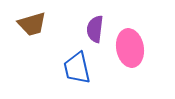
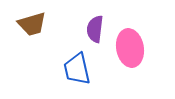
blue trapezoid: moved 1 px down
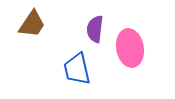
brown trapezoid: rotated 40 degrees counterclockwise
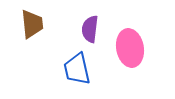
brown trapezoid: rotated 40 degrees counterclockwise
purple semicircle: moved 5 px left
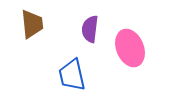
pink ellipse: rotated 12 degrees counterclockwise
blue trapezoid: moved 5 px left, 6 px down
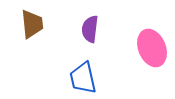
pink ellipse: moved 22 px right
blue trapezoid: moved 11 px right, 3 px down
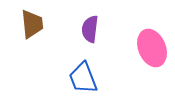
blue trapezoid: rotated 8 degrees counterclockwise
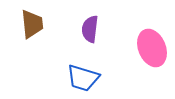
blue trapezoid: rotated 52 degrees counterclockwise
